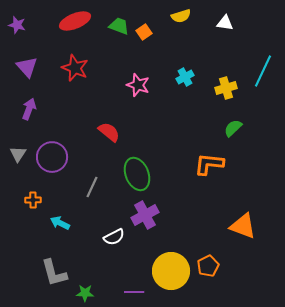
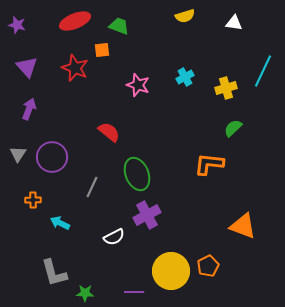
yellow semicircle: moved 4 px right
white triangle: moved 9 px right
orange square: moved 42 px left, 18 px down; rotated 28 degrees clockwise
purple cross: moved 2 px right
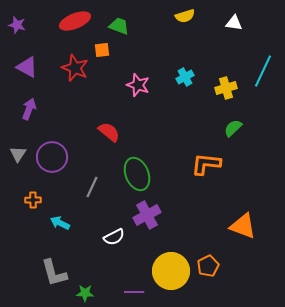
purple triangle: rotated 20 degrees counterclockwise
orange L-shape: moved 3 px left
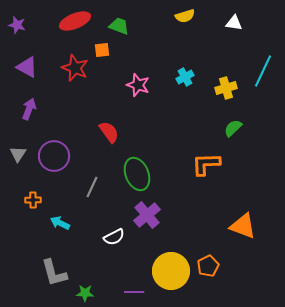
red semicircle: rotated 15 degrees clockwise
purple circle: moved 2 px right, 1 px up
orange L-shape: rotated 8 degrees counterclockwise
purple cross: rotated 12 degrees counterclockwise
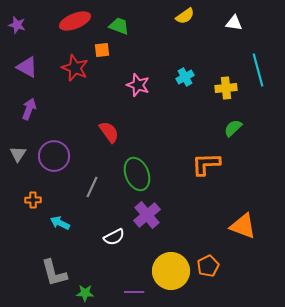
yellow semicircle: rotated 18 degrees counterclockwise
cyan line: moved 5 px left, 1 px up; rotated 40 degrees counterclockwise
yellow cross: rotated 10 degrees clockwise
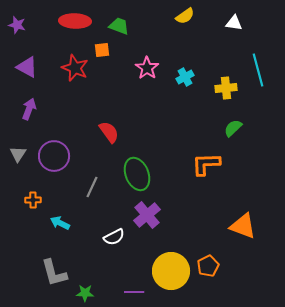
red ellipse: rotated 24 degrees clockwise
pink star: moved 9 px right, 17 px up; rotated 15 degrees clockwise
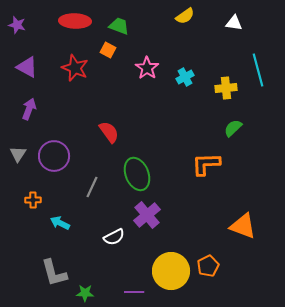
orange square: moved 6 px right; rotated 35 degrees clockwise
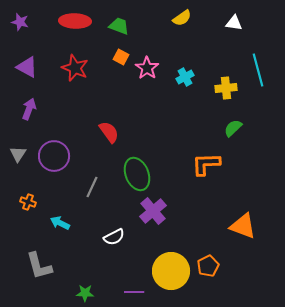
yellow semicircle: moved 3 px left, 2 px down
purple star: moved 3 px right, 3 px up
orange square: moved 13 px right, 7 px down
orange cross: moved 5 px left, 2 px down; rotated 21 degrees clockwise
purple cross: moved 6 px right, 4 px up
gray L-shape: moved 15 px left, 7 px up
